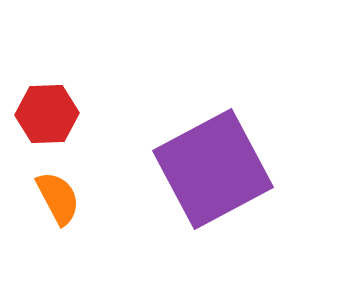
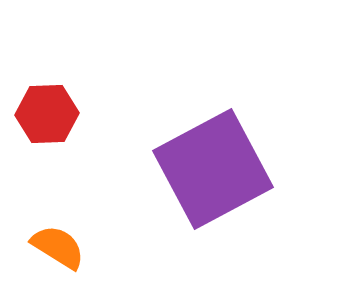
orange semicircle: moved 49 px down; rotated 30 degrees counterclockwise
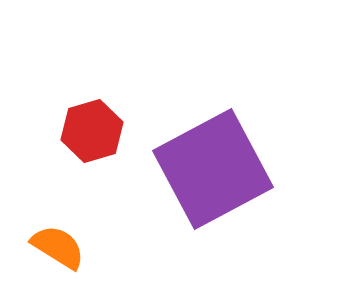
red hexagon: moved 45 px right, 17 px down; rotated 14 degrees counterclockwise
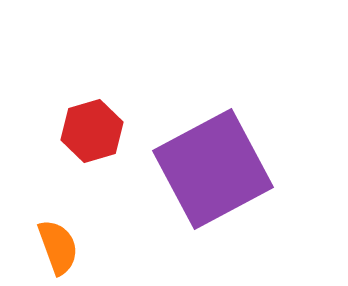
orange semicircle: rotated 38 degrees clockwise
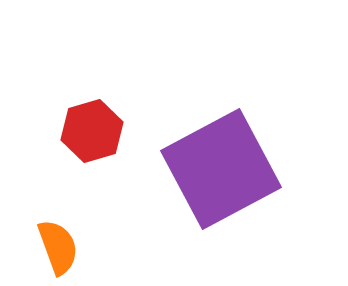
purple square: moved 8 px right
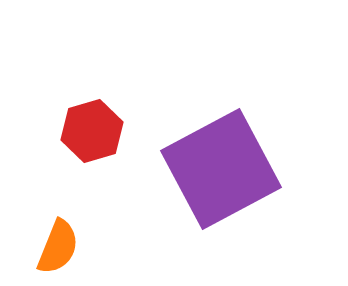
orange semicircle: rotated 42 degrees clockwise
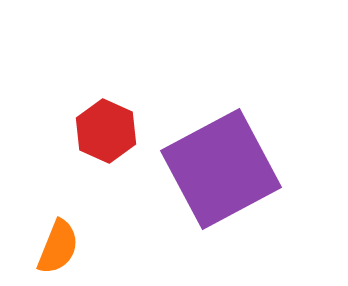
red hexagon: moved 14 px right; rotated 20 degrees counterclockwise
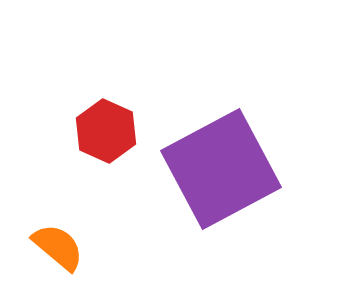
orange semicircle: rotated 72 degrees counterclockwise
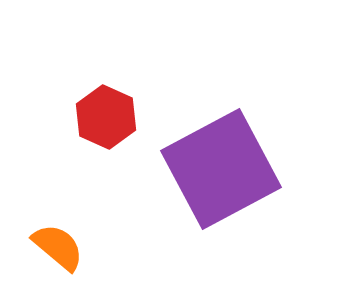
red hexagon: moved 14 px up
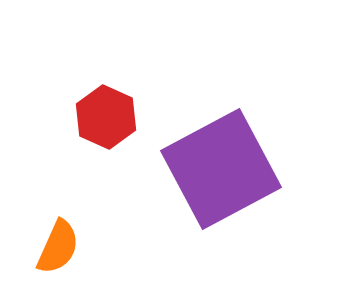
orange semicircle: rotated 74 degrees clockwise
